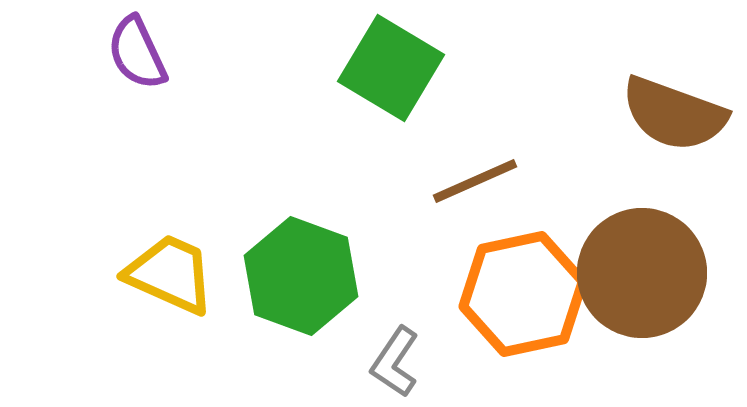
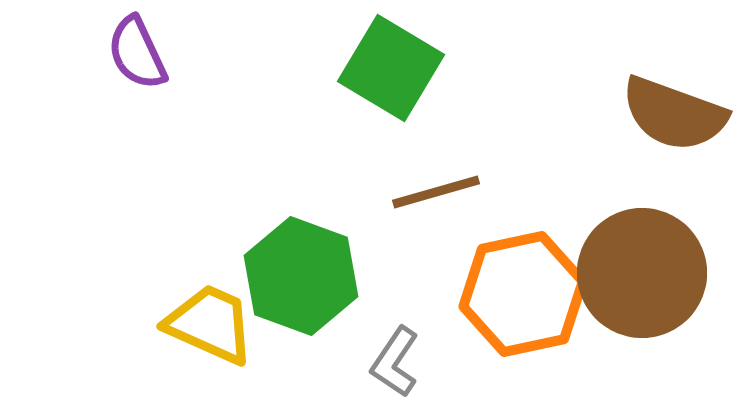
brown line: moved 39 px left, 11 px down; rotated 8 degrees clockwise
yellow trapezoid: moved 40 px right, 50 px down
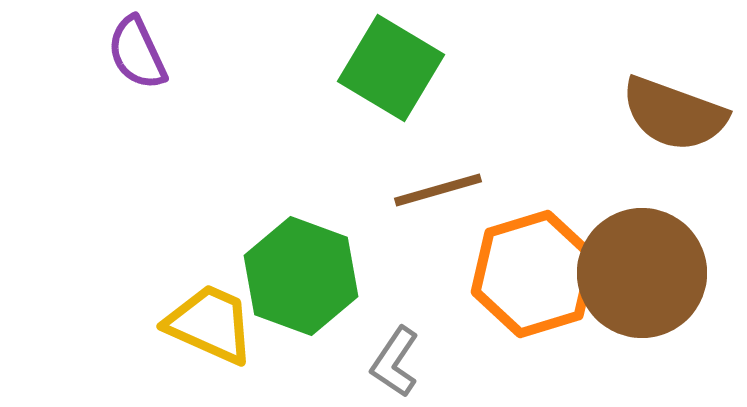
brown line: moved 2 px right, 2 px up
orange hexagon: moved 11 px right, 20 px up; rotated 5 degrees counterclockwise
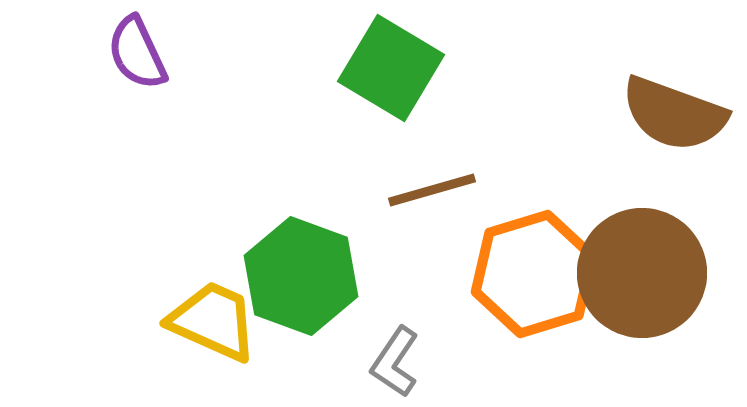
brown line: moved 6 px left
yellow trapezoid: moved 3 px right, 3 px up
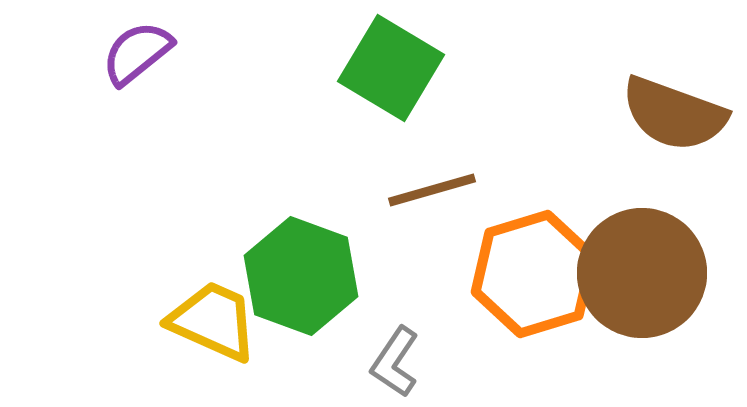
purple semicircle: rotated 76 degrees clockwise
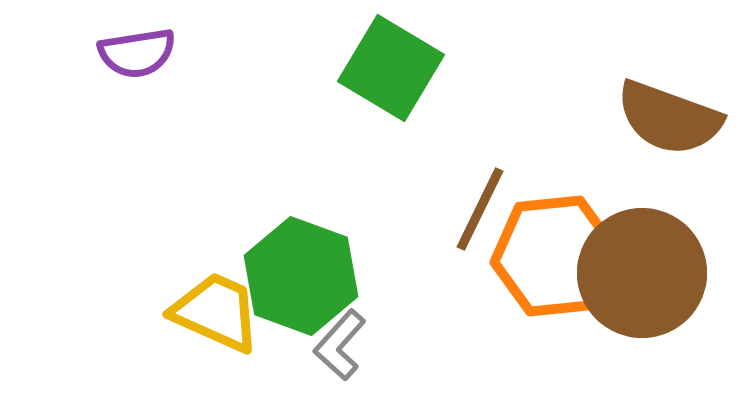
purple semicircle: rotated 150 degrees counterclockwise
brown semicircle: moved 5 px left, 4 px down
brown line: moved 48 px right, 19 px down; rotated 48 degrees counterclockwise
orange hexagon: moved 21 px right, 18 px up; rotated 11 degrees clockwise
yellow trapezoid: moved 3 px right, 9 px up
gray L-shape: moved 55 px left, 17 px up; rotated 8 degrees clockwise
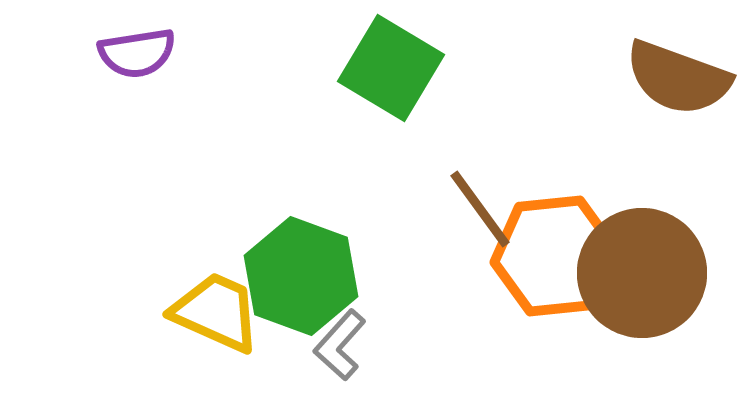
brown semicircle: moved 9 px right, 40 px up
brown line: rotated 62 degrees counterclockwise
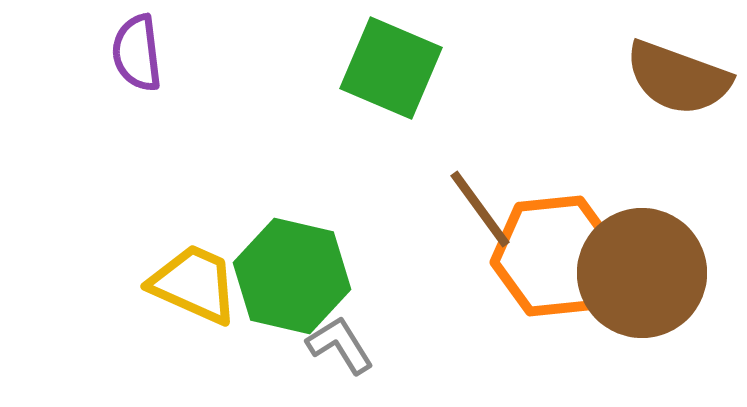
purple semicircle: rotated 92 degrees clockwise
green square: rotated 8 degrees counterclockwise
green hexagon: moved 9 px left; rotated 7 degrees counterclockwise
yellow trapezoid: moved 22 px left, 28 px up
gray L-shape: rotated 106 degrees clockwise
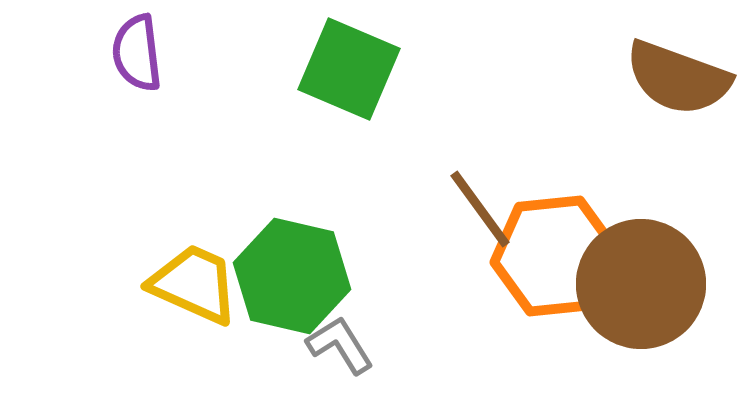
green square: moved 42 px left, 1 px down
brown circle: moved 1 px left, 11 px down
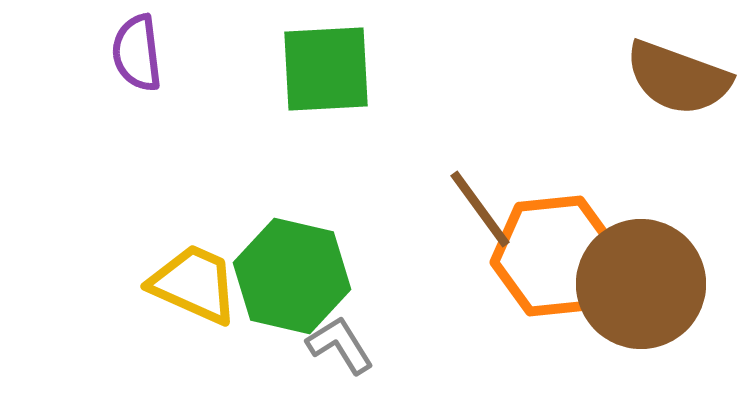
green square: moved 23 px left; rotated 26 degrees counterclockwise
